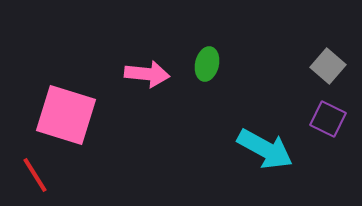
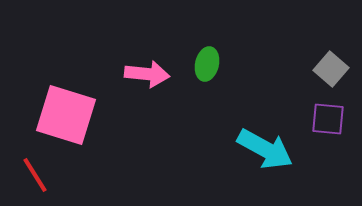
gray square: moved 3 px right, 3 px down
purple square: rotated 21 degrees counterclockwise
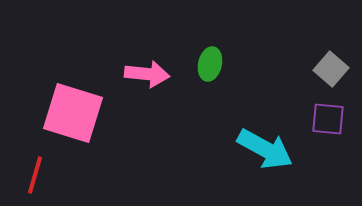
green ellipse: moved 3 px right
pink square: moved 7 px right, 2 px up
red line: rotated 48 degrees clockwise
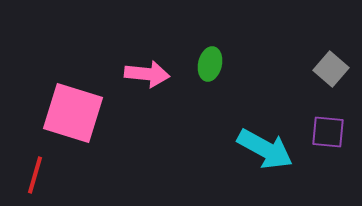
purple square: moved 13 px down
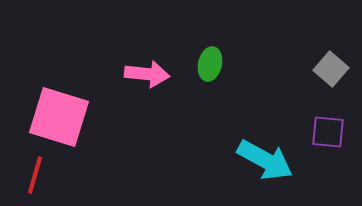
pink square: moved 14 px left, 4 px down
cyan arrow: moved 11 px down
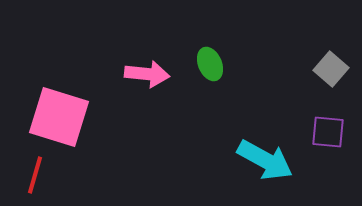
green ellipse: rotated 36 degrees counterclockwise
